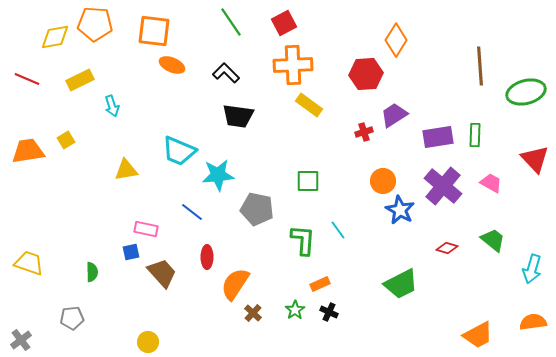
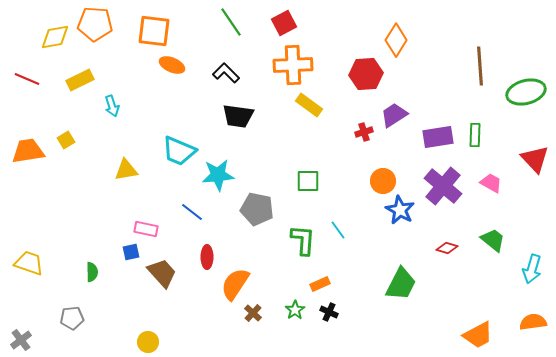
green trapezoid at (401, 284): rotated 36 degrees counterclockwise
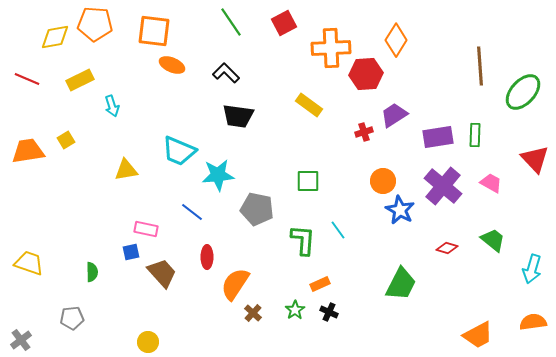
orange cross at (293, 65): moved 38 px right, 17 px up
green ellipse at (526, 92): moved 3 px left; rotated 33 degrees counterclockwise
